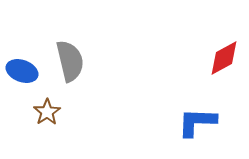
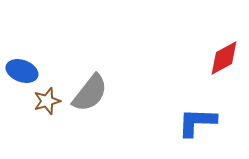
gray semicircle: moved 20 px right, 32 px down; rotated 51 degrees clockwise
brown star: moved 11 px up; rotated 16 degrees clockwise
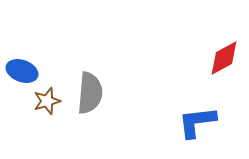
gray semicircle: rotated 33 degrees counterclockwise
blue L-shape: rotated 9 degrees counterclockwise
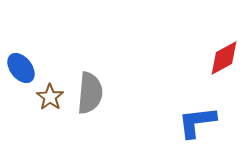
blue ellipse: moved 1 px left, 3 px up; rotated 32 degrees clockwise
brown star: moved 3 px right, 4 px up; rotated 20 degrees counterclockwise
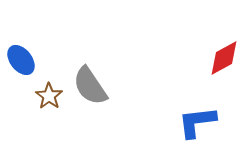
blue ellipse: moved 8 px up
gray semicircle: moved 7 px up; rotated 141 degrees clockwise
brown star: moved 1 px left, 1 px up
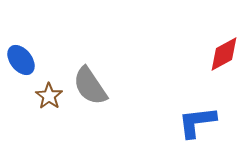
red diamond: moved 4 px up
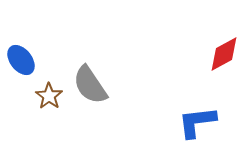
gray semicircle: moved 1 px up
